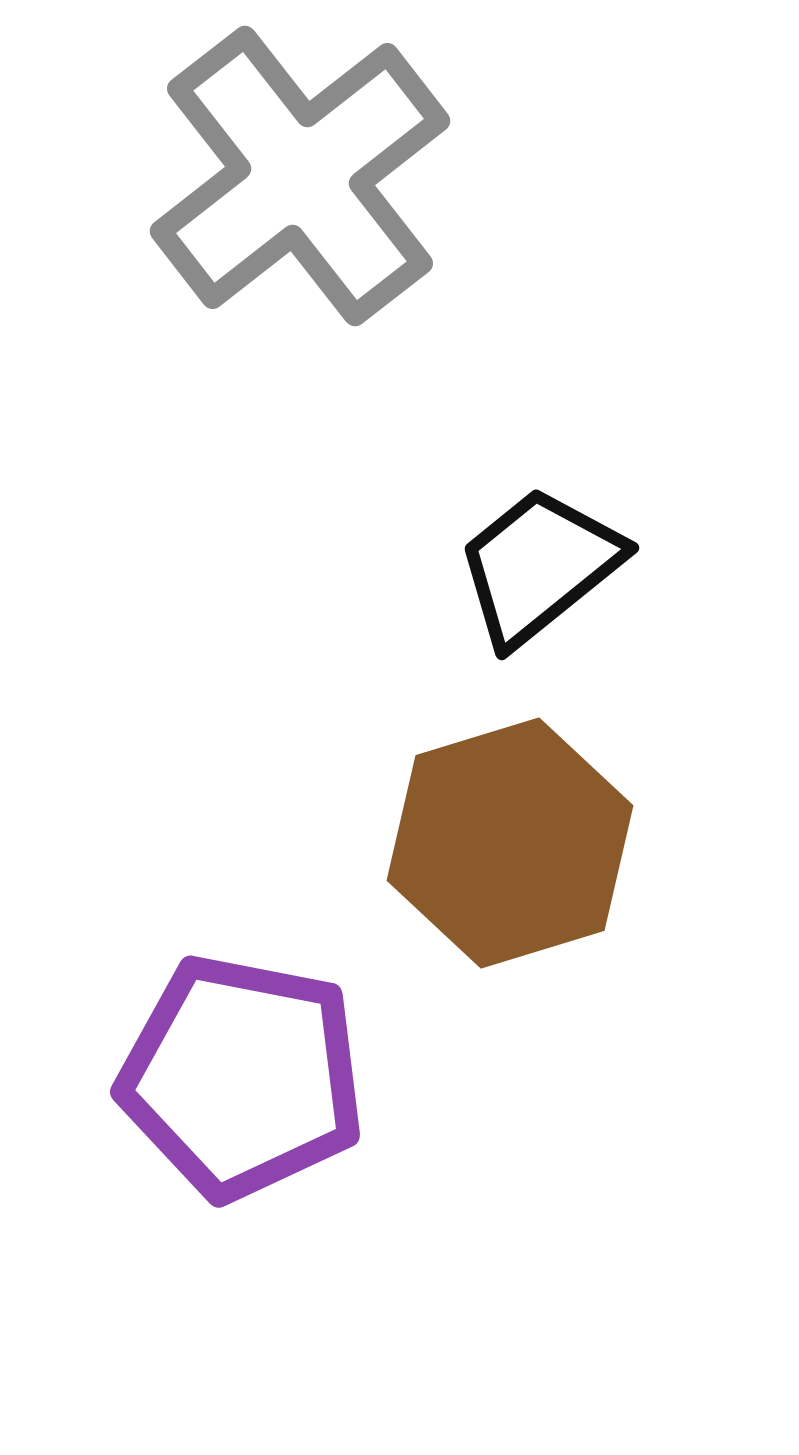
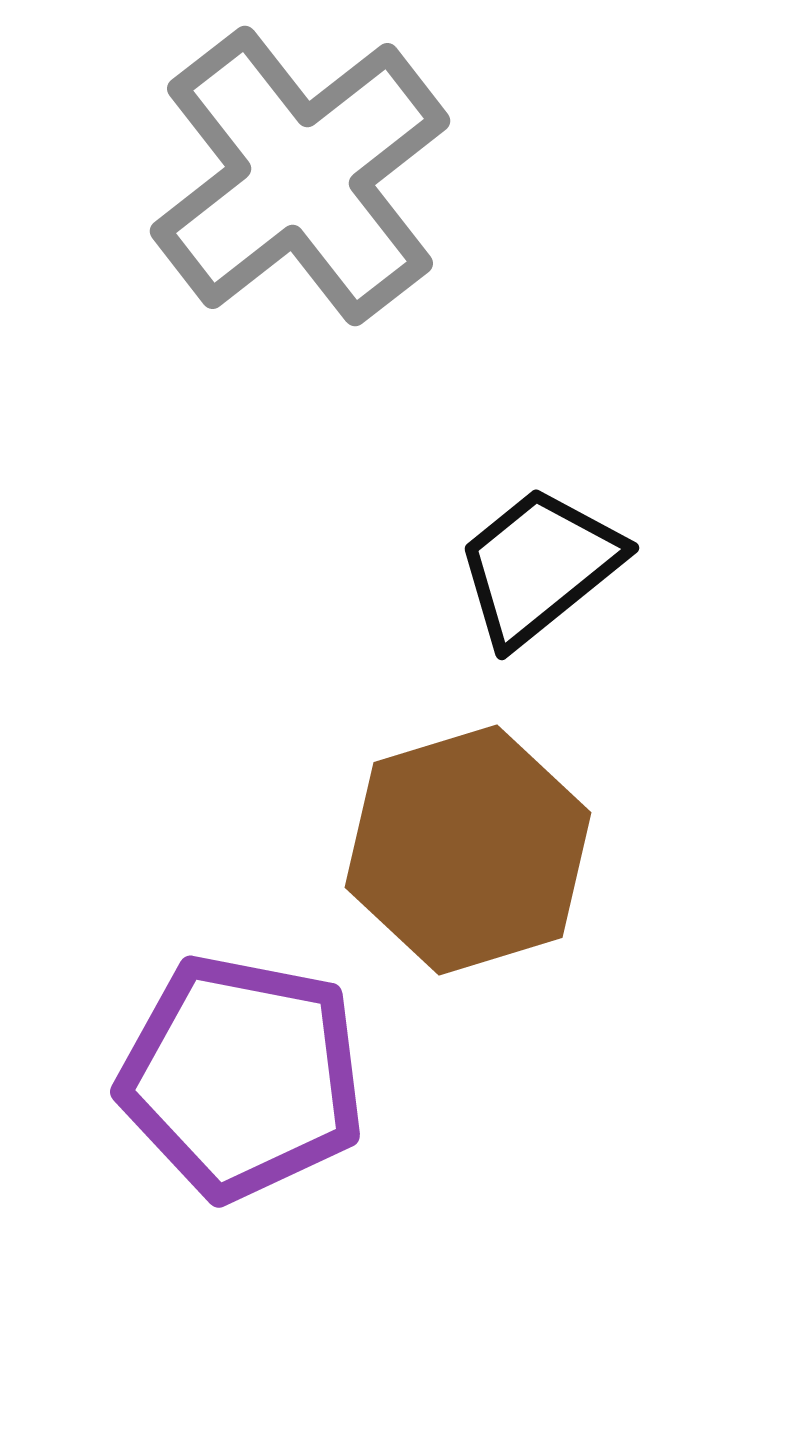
brown hexagon: moved 42 px left, 7 px down
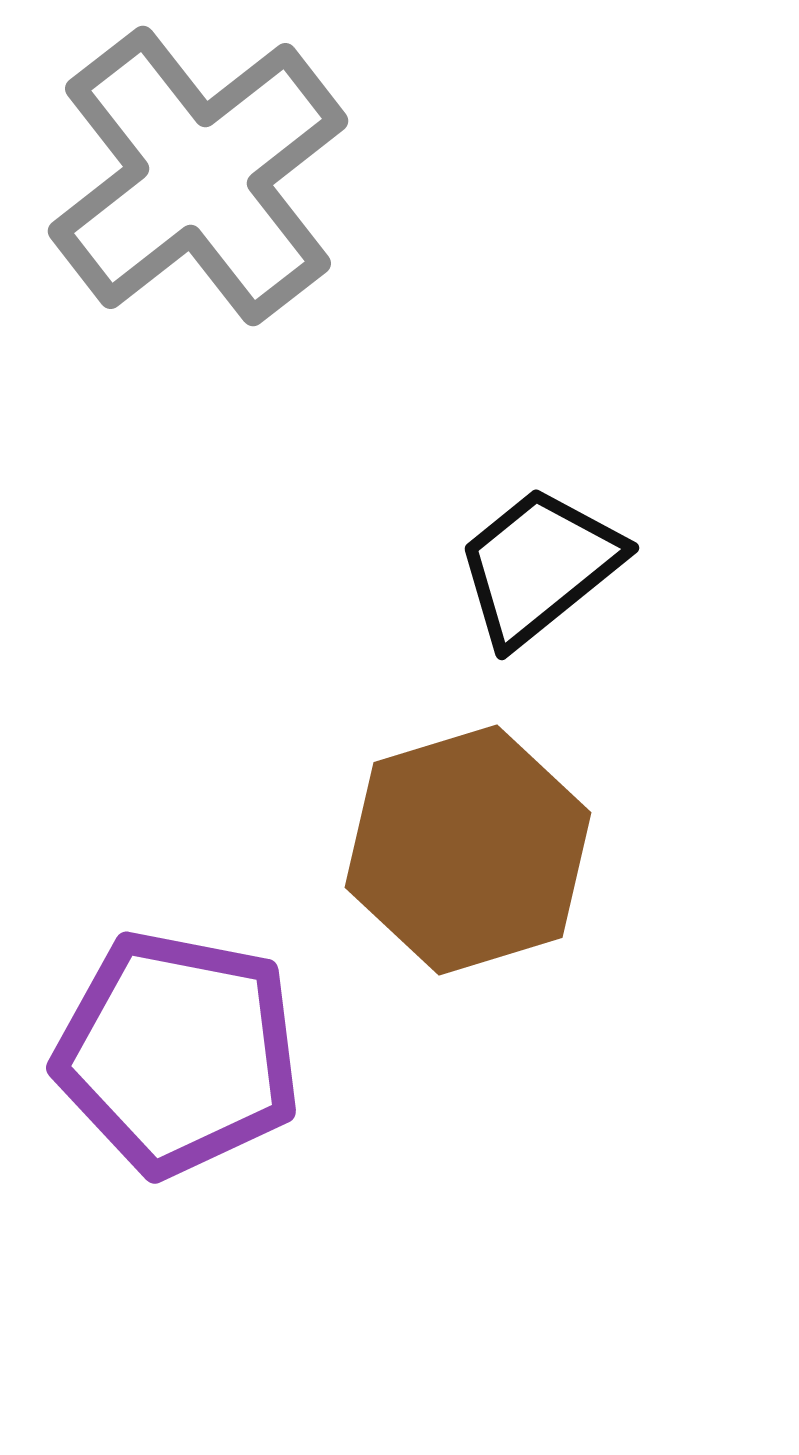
gray cross: moved 102 px left
purple pentagon: moved 64 px left, 24 px up
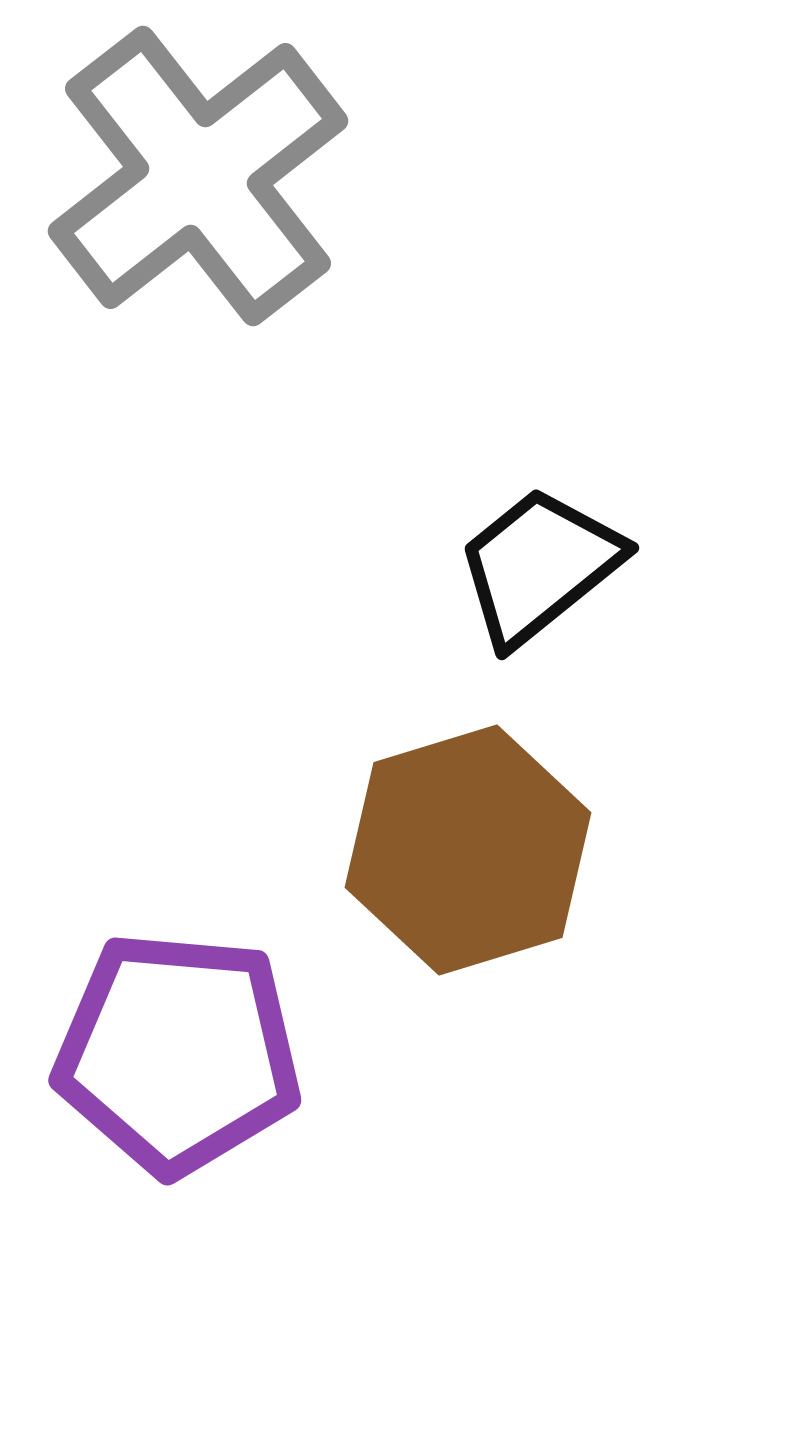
purple pentagon: rotated 6 degrees counterclockwise
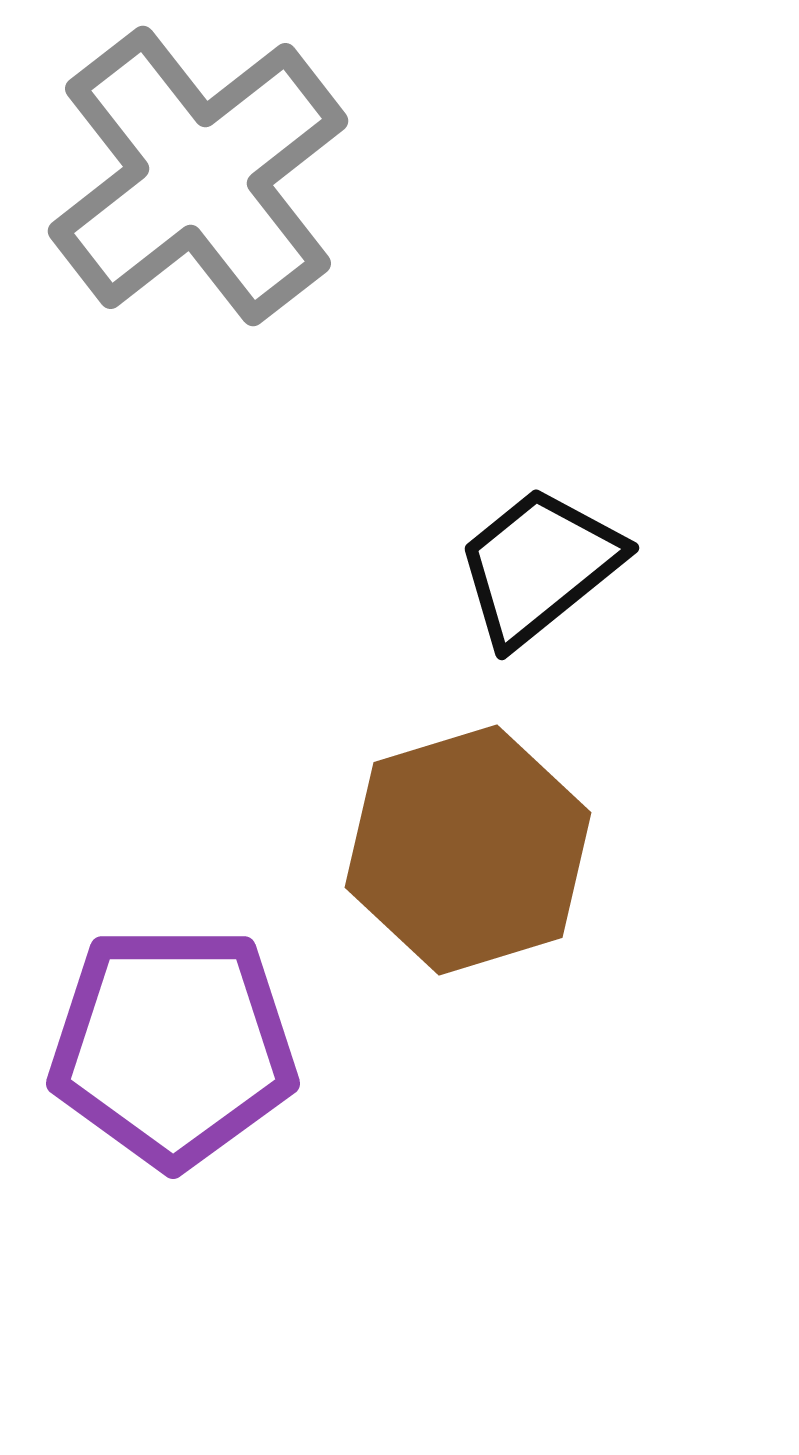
purple pentagon: moved 5 px left, 7 px up; rotated 5 degrees counterclockwise
